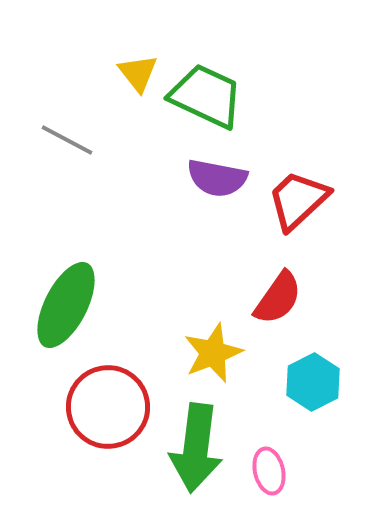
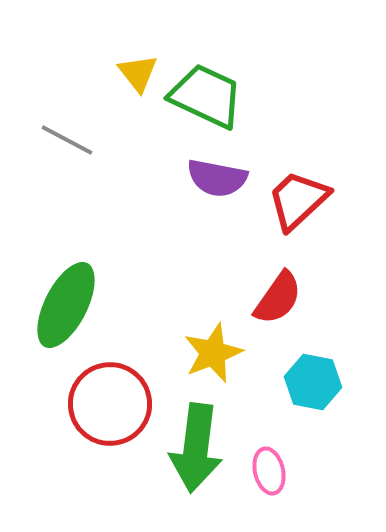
cyan hexagon: rotated 22 degrees counterclockwise
red circle: moved 2 px right, 3 px up
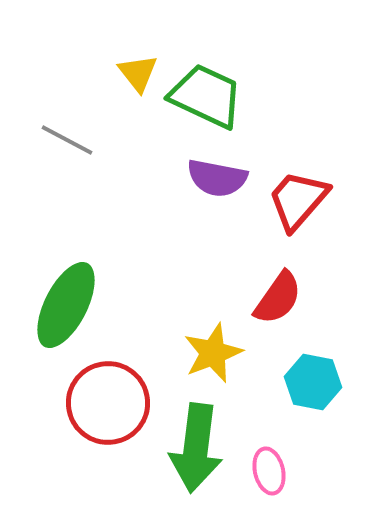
red trapezoid: rotated 6 degrees counterclockwise
red circle: moved 2 px left, 1 px up
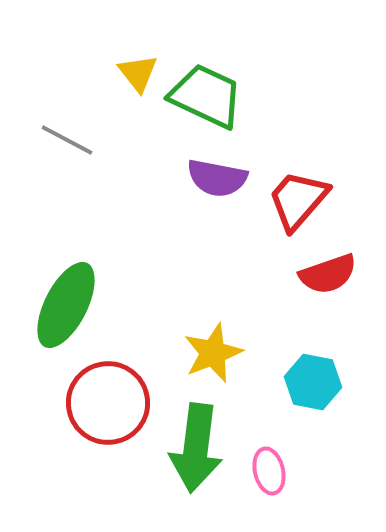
red semicircle: moved 50 px right, 24 px up; rotated 36 degrees clockwise
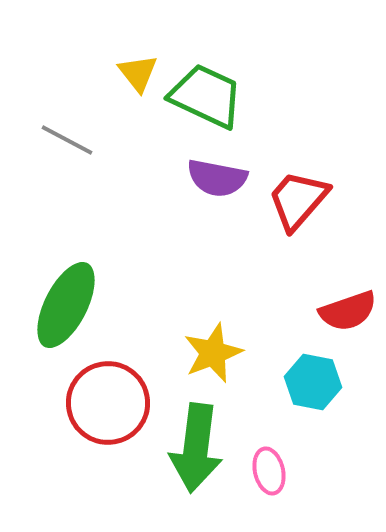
red semicircle: moved 20 px right, 37 px down
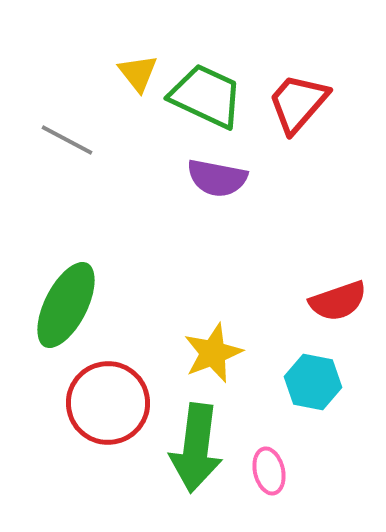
red trapezoid: moved 97 px up
red semicircle: moved 10 px left, 10 px up
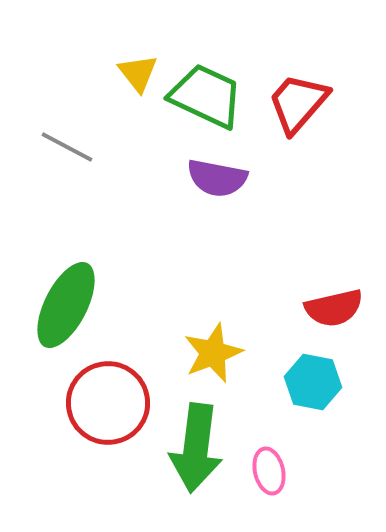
gray line: moved 7 px down
red semicircle: moved 4 px left, 7 px down; rotated 6 degrees clockwise
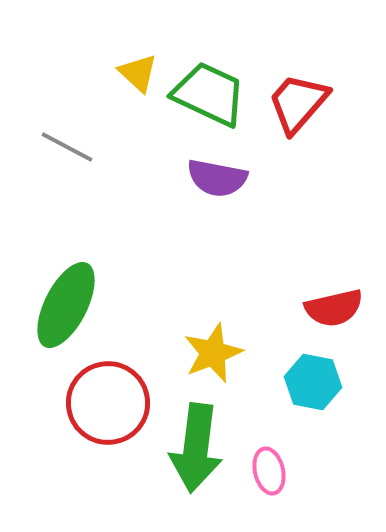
yellow triangle: rotated 9 degrees counterclockwise
green trapezoid: moved 3 px right, 2 px up
